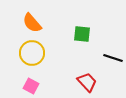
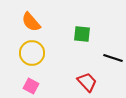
orange semicircle: moved 1 px left, 1 px up
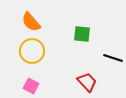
yellow circle: moved 2 px up
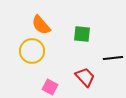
orange semicircle: moved 10 px right, 3 px down
black line: rotated 24 degrees counterclockwise
red trapezoid: moved 2 px left, 5 px up
pink square: moved 19 px right, 1 px down
